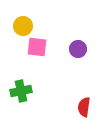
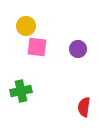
yellow circle: moved 3 px right
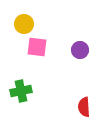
yellow circle: moved 2 px left, 2 px up
purple circle: moved 2 px right, 1 px down
red semicircle: rotated 12 degrees counterclockwise
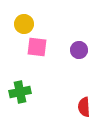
purple circle: moved 1 px left
green cross: moved 1 px left, 1 px down
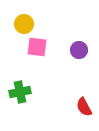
red semicircle: rotated 24 degrees counterclockwise
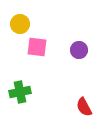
yellow circle: moved 4 px left
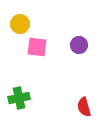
purple circle: moved 5 px up
green cross: moved 1 px left, 6 px down
red semicircle: rotated 12 degrees clockwise
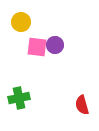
yellow circle: moved 1 px right, 2 px up
purple circle: moved 24 px left
red semicircle: moved 2 px left, 2 px up
